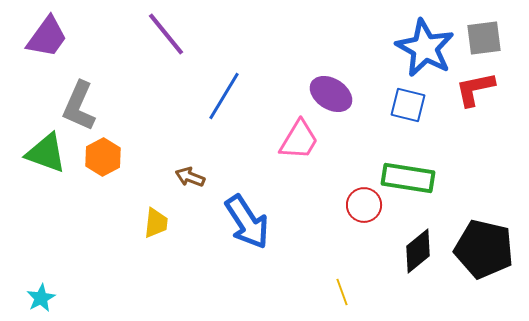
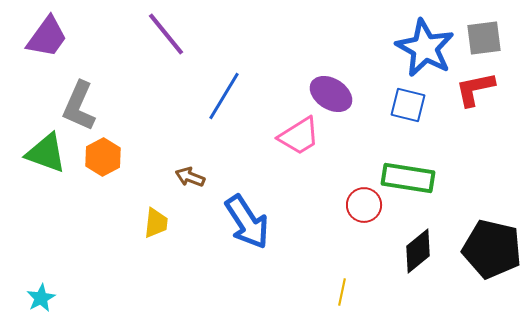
pink trapezoid: moved 4 px up; rotated 27 degrees clockwise
black pentagon: moved 8 px right
yellow line: rotated 32 degrees clockwise
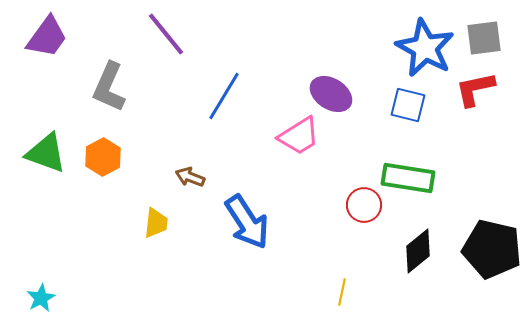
gray L-shape: moved 30 px right, 19 px up
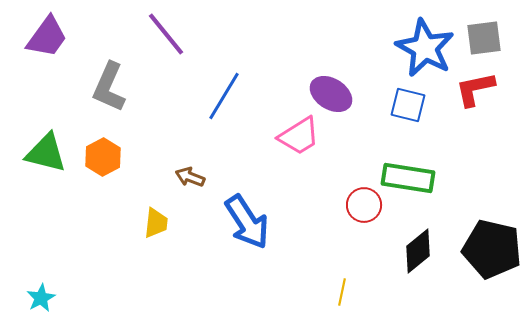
green triangle: rotated 6 degrees counterclockwise
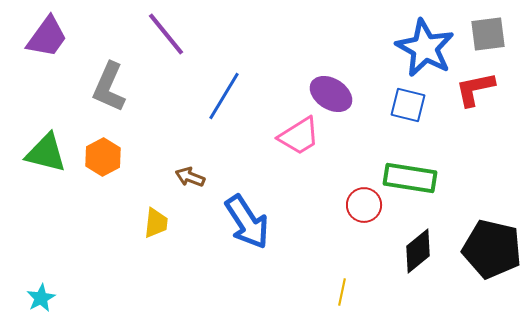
gray square: moved 4 px right, 4 px up
green rectangle: moved 2 px right
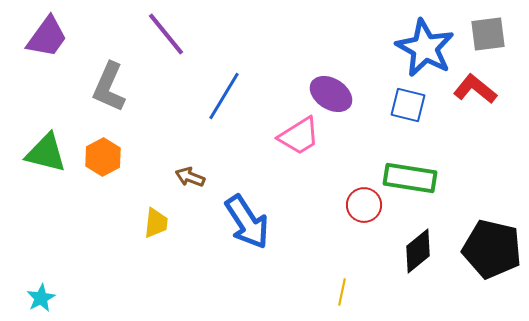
red L-shape: rotated 51 degrees clockwise
